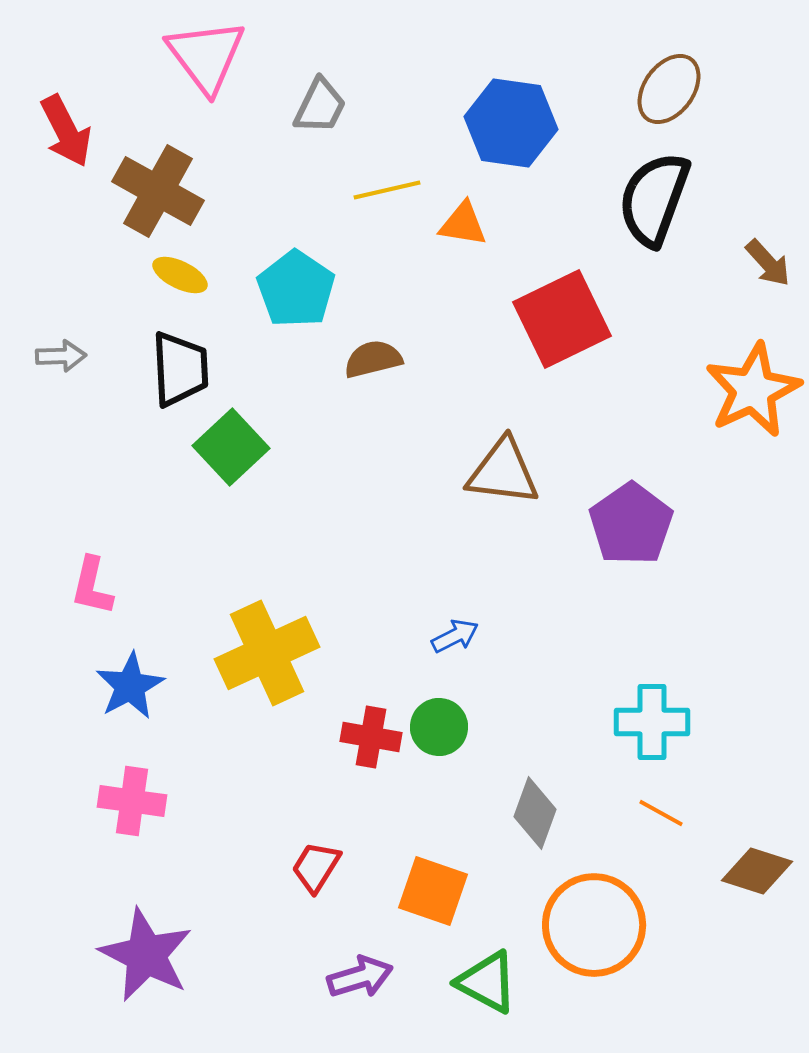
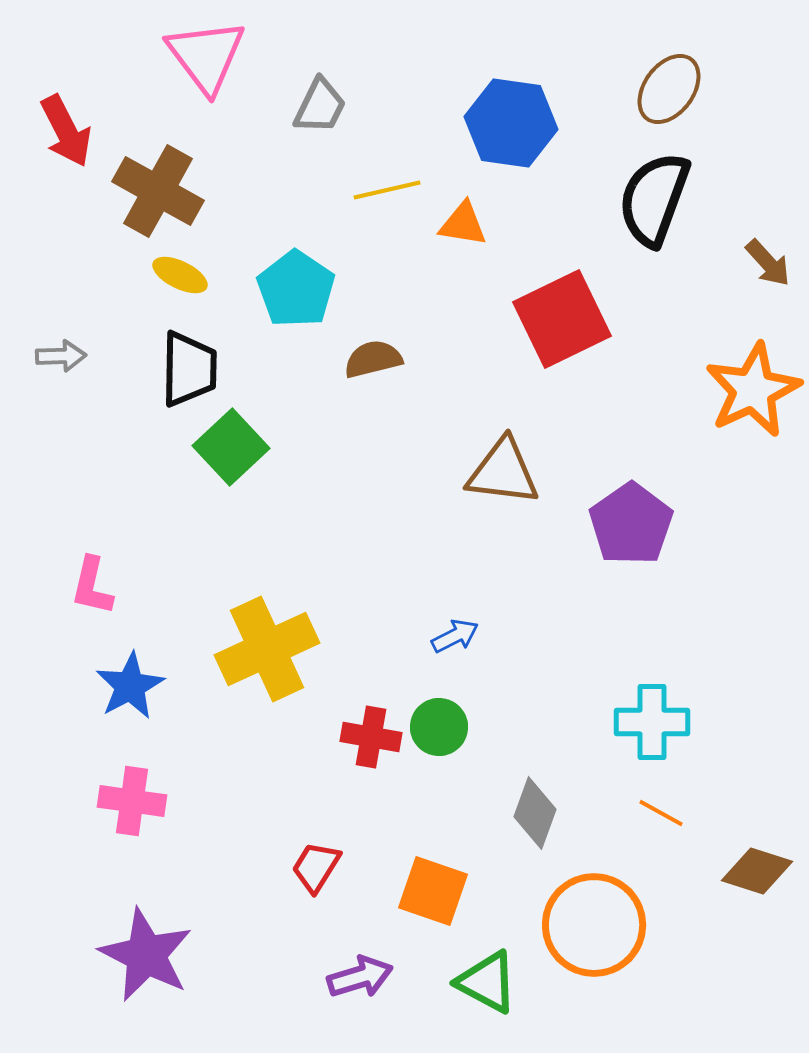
black trapezoid: moved 9 px right; rotated 4 degrees clockwise
yellow cross: moved 4 px up
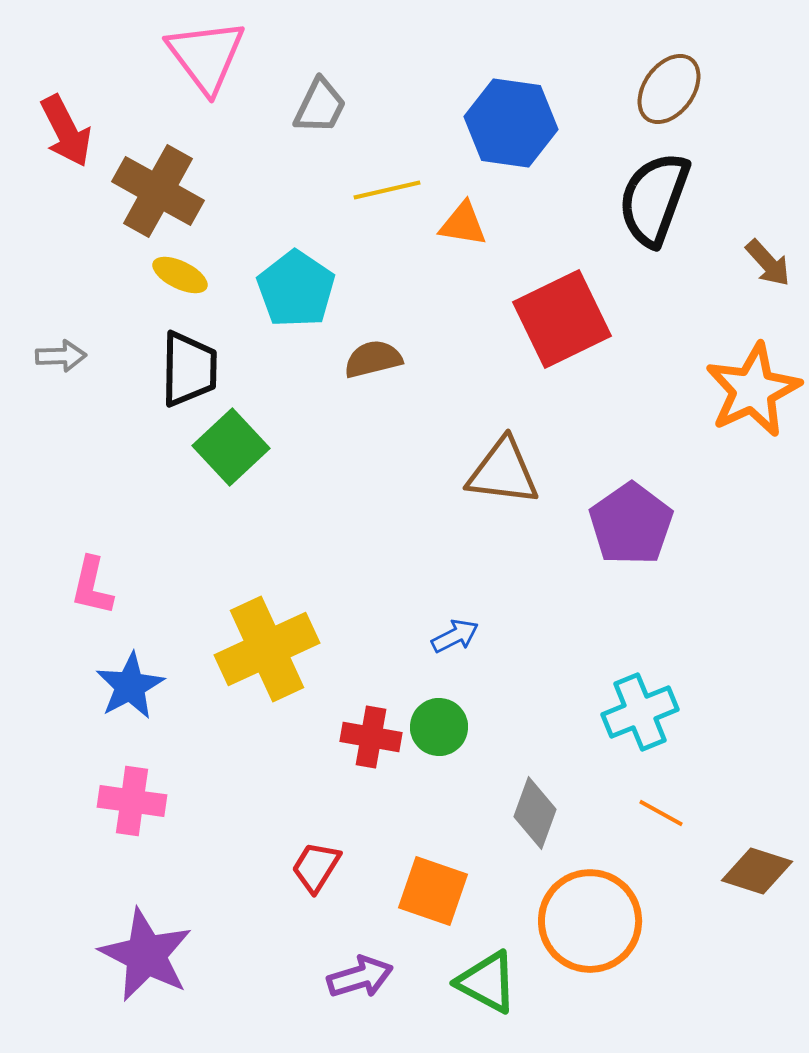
cyan cross: moved 12 px left, 10 px up; rotated 22 degrees counterclockwise
orange circle: moved 4 px left, 4 px up
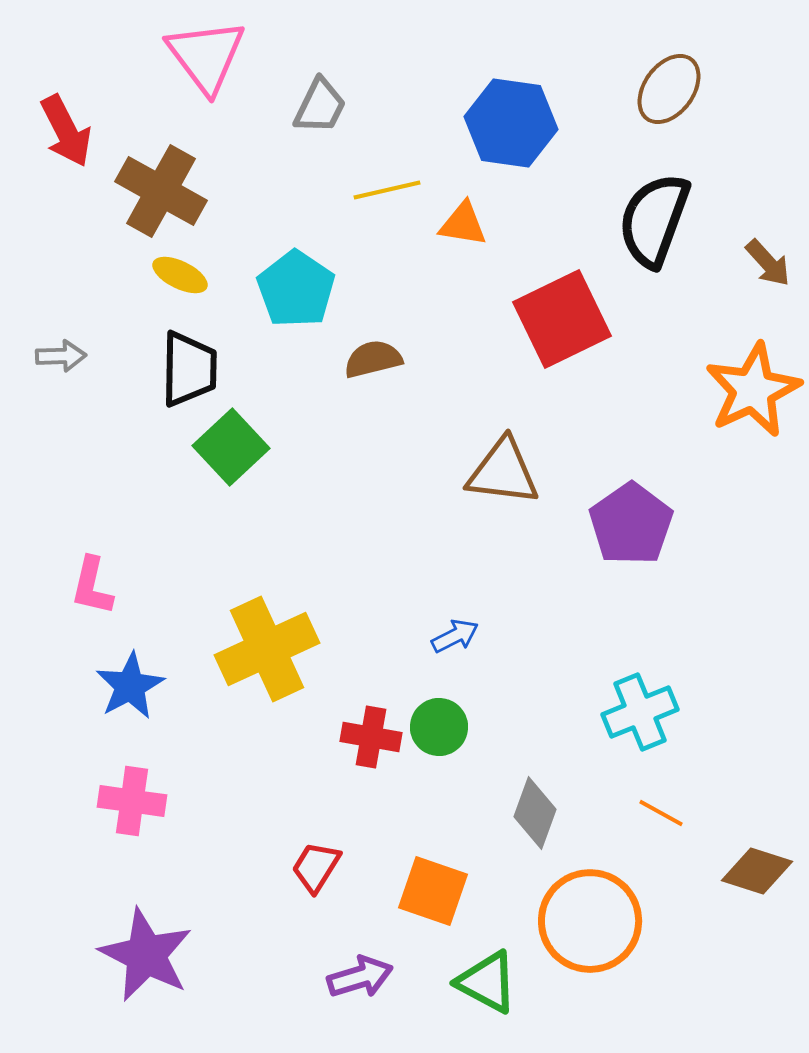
brown cross: moved 3 px right
black semicircle: moved 21 px down
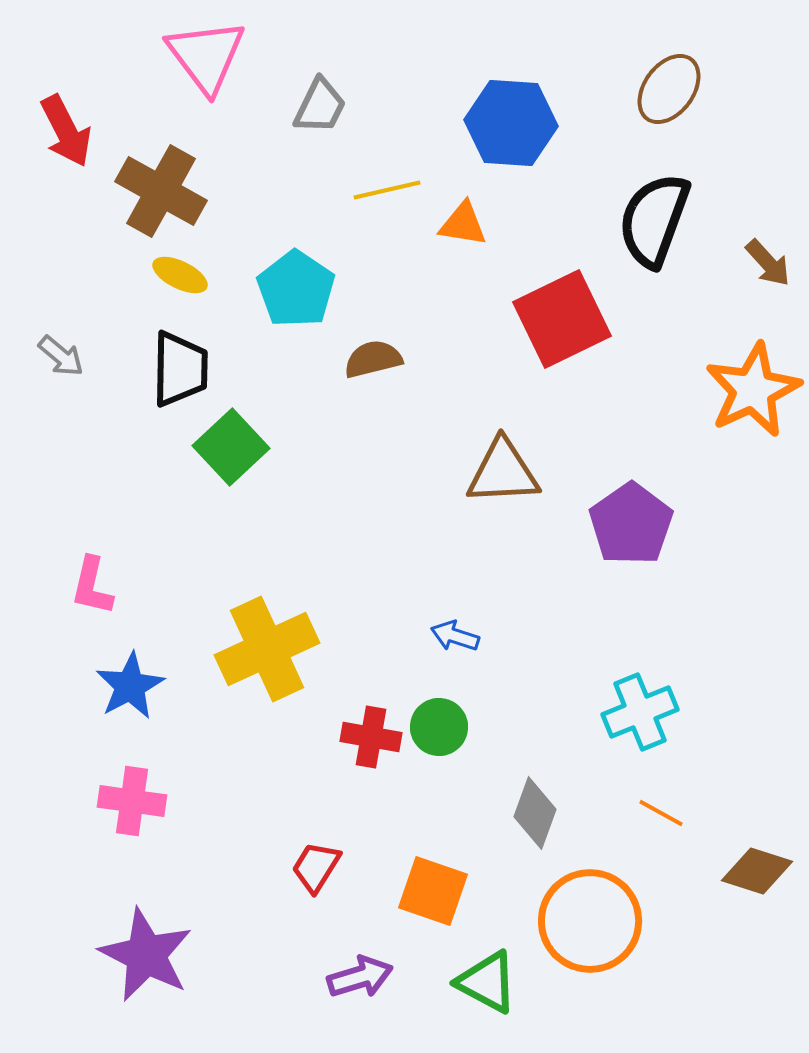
blue hexagon: rotated 4 degrees counterclockwise
gray arrow: rotated 42 degrees clockwise
black trapezoid: moved 9 px left
brown triangle: rotated 10 degrees counterclockwise
blue arrow: rotated 135 degrees counterclockwise
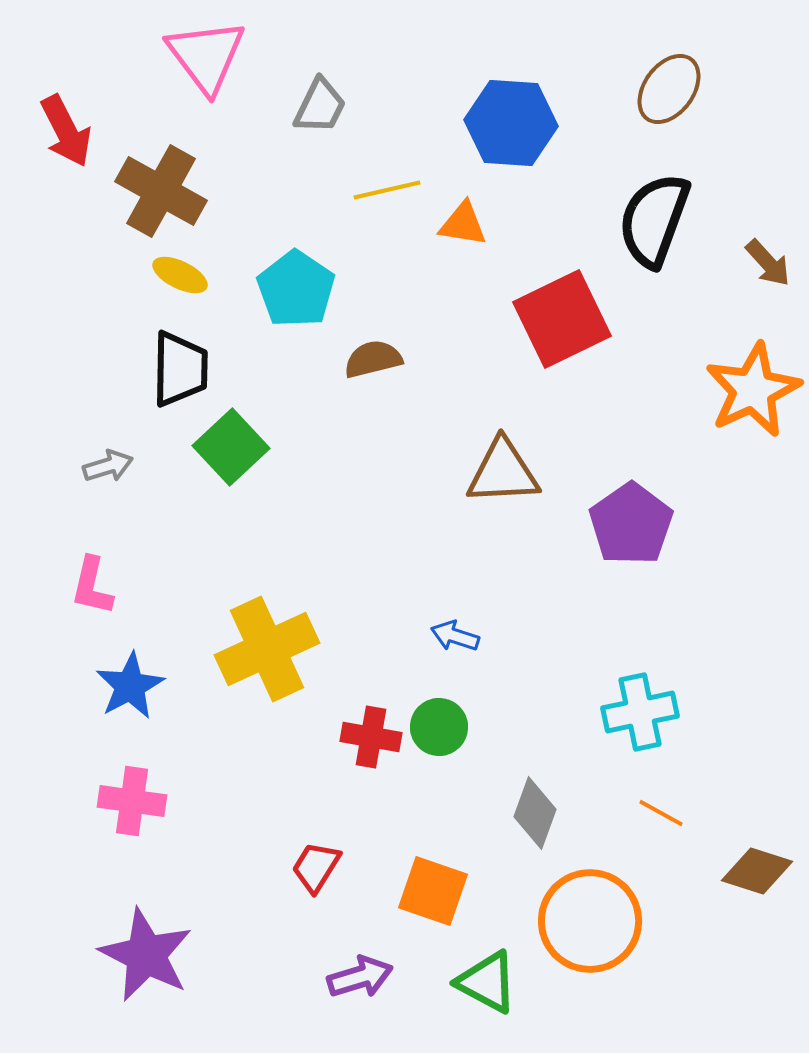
gray arrow: moved 47 px right, 110 px down; rotated 57 degrees counterclockwise
cyan cross: rotated 10 degrees clockwise
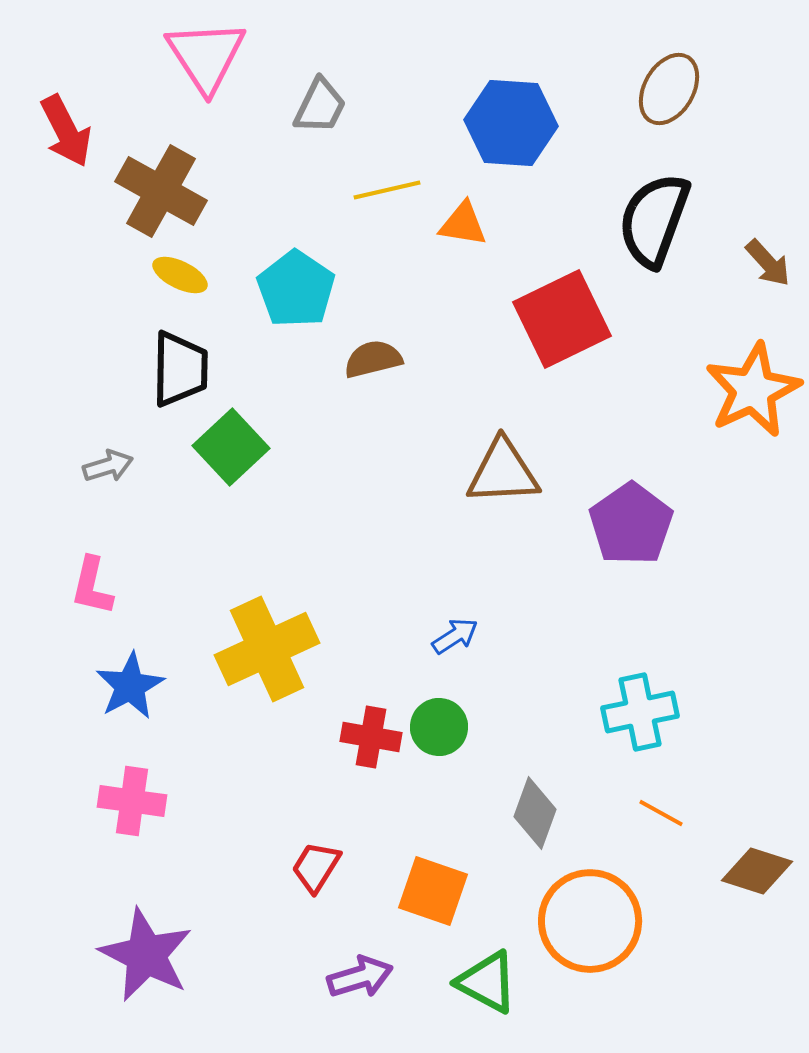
pink triangle: rotated 4 degrees clockwise
brown ellipse: rotated 6 degrees counterclockwise
blue arrow: rotated 129 degrees clockwise
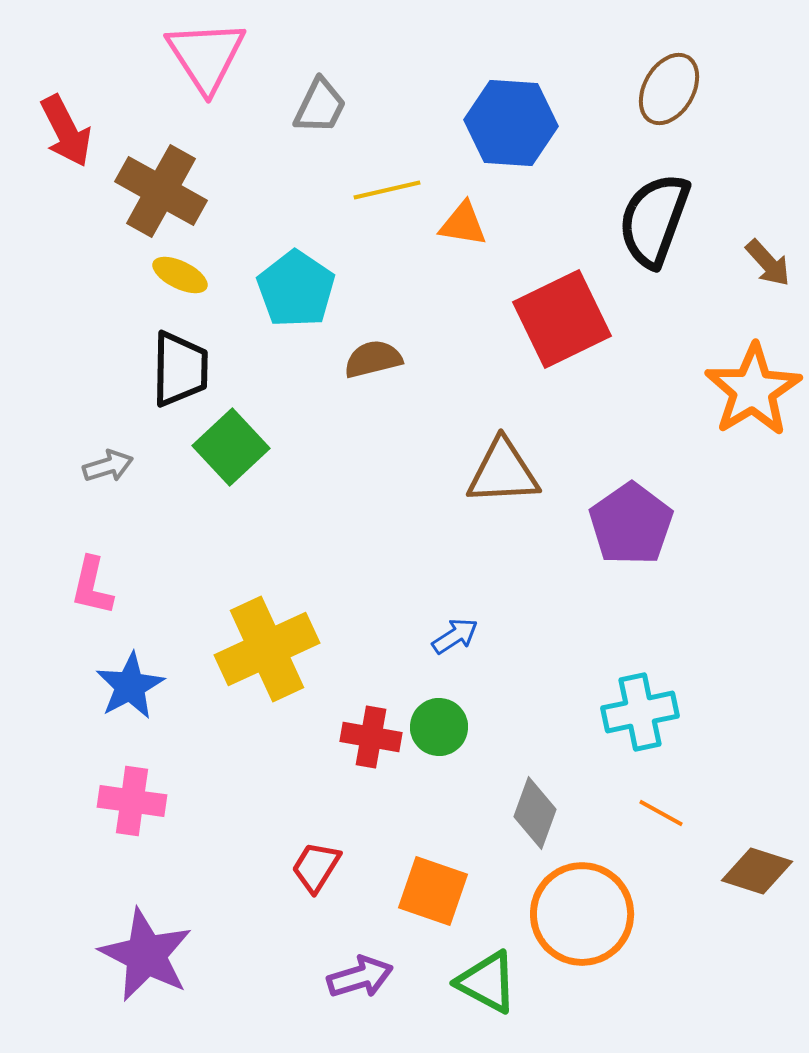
orange star: rotated 6 degrees counterclockwise
orange circle: moved 8 px left, 7 px up
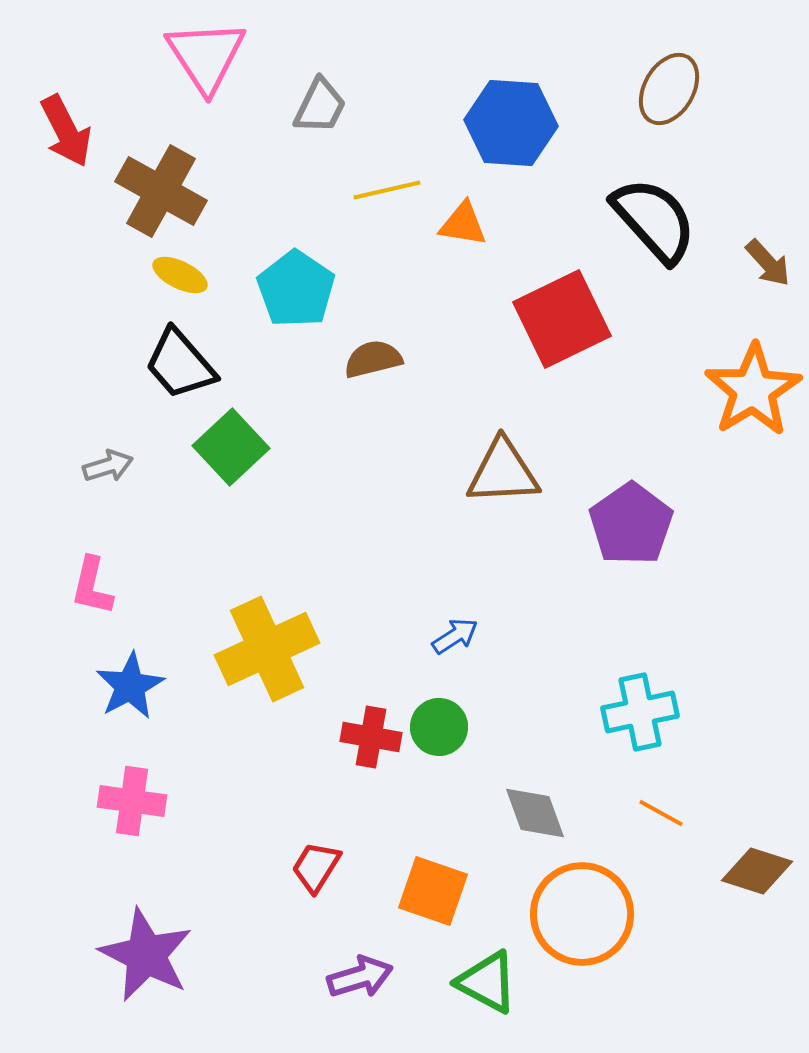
black semicircle: rotated 118 degrees clockwise
black trapezoid: moved 5 px up; rotated 138 degrees clockwise
gray diamond: rotated 40 degrees counterclockwise
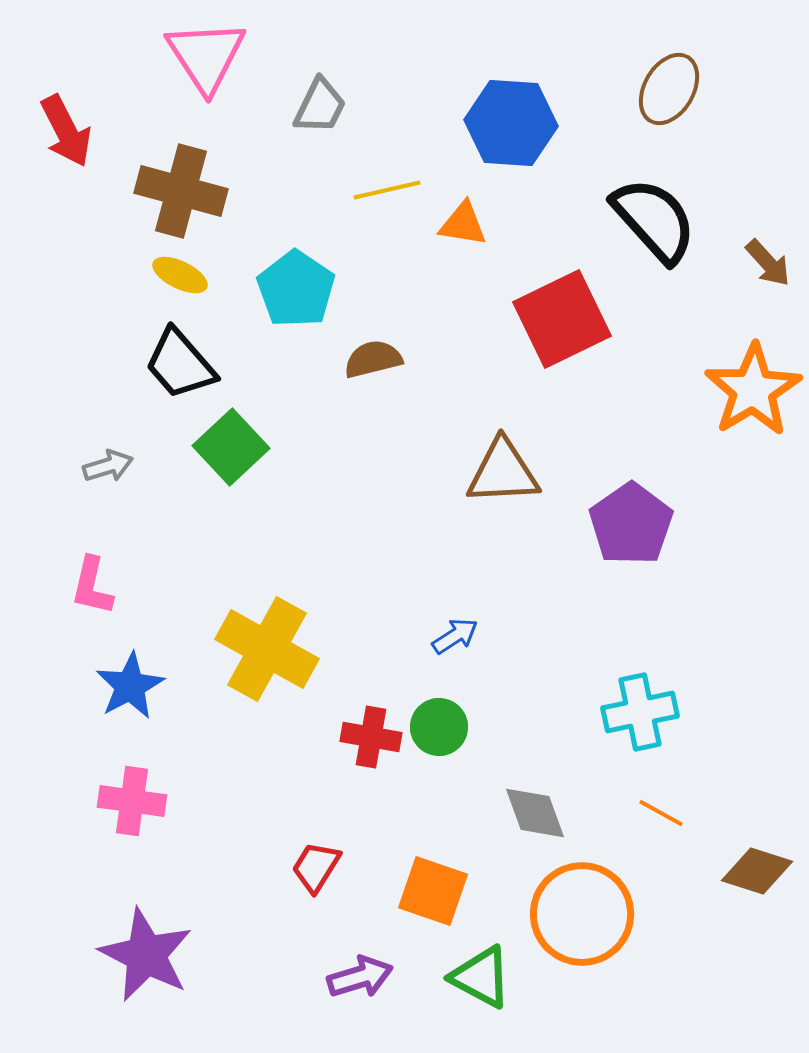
brown cross: moved 20 px right; rotated 14 degrees counterclockwise
yellow cross: rotated 36 degrees counterclockwise
green triangle: moved 6 px left, 5 px up
